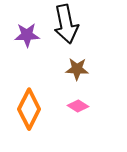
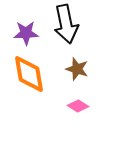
purple star: moved 1 px left, 2 px up
brown star: rotated 15 degrees clockwise
orange diamond: moved 35 px up; rotated 36 degrees counterclockwise
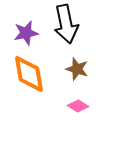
purple star: rotated 10 degrees counterclockwise
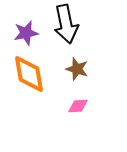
pink diamond: rotated 35 degrees counterclockwise
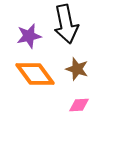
purple star: moved 3 px right, 3 px down
orange diamond: moved 6 px right; rotated 27 degrees counterclockwise
pink diamond: moved 1 px right, 1 px up
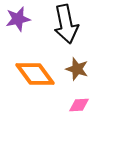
purple star: moved 11 px left, 17 px up
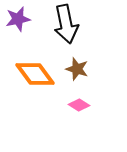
pink diamond: rotated 35 degrees clockwise
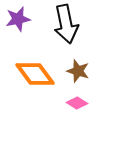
brown star: moved 1 px right, 2 px down
pink diamond: moved 2 px left, 2 px up
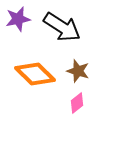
black arrow: moved 4 px left, 3 px down; rotated 45 degrees counterclockwise
orange diamond: rotated 9 degrees counterclockwise
pink diamond: rotated 70 degrees counterclockwise
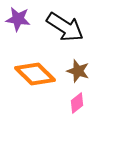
purple star: rotated 20 degrees clockwise
black arrow: moved 3 px right
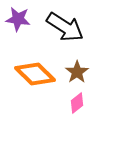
brown star: moved 1 px left, 1 px down; rotated 20 degrees clockwise
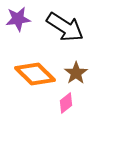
purple star: rotated 15 degrees counterclockwise
brown star: moved 1 px left, 1 px down
pink diamond: moved 11 px left
